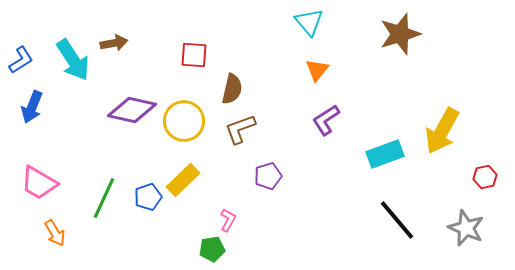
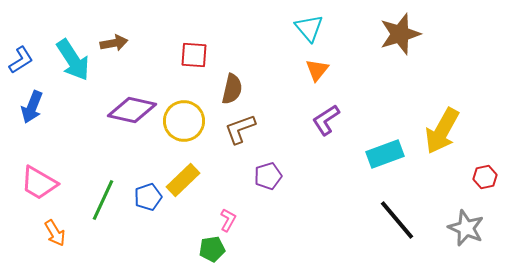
cyan triangle: moved 6 px down
green line: moved 1 px left, 2 px down
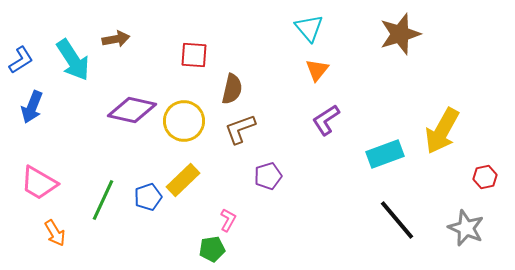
brown arrow: moved 2 px right, 4 px up
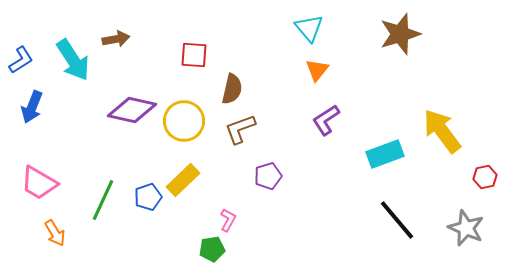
yellow arrow: rotated 114 degrees clockwise
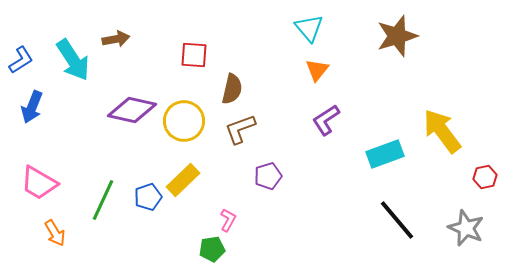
brown star: moved 3 px left, 2 px down
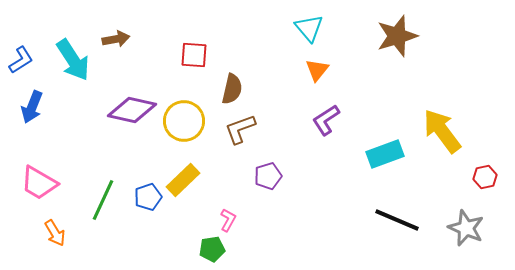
black line: rotated 27 degrees counterclockwise
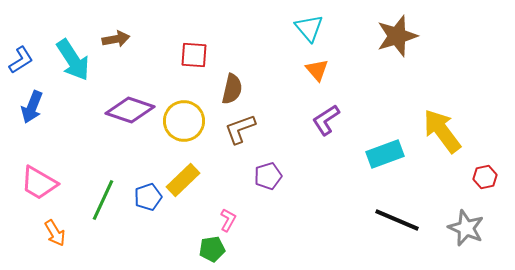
orange triangle: rotated 20 degrees counterclockwise
purple diamond: moved 2 px left; rotated 6 degrees clockwise
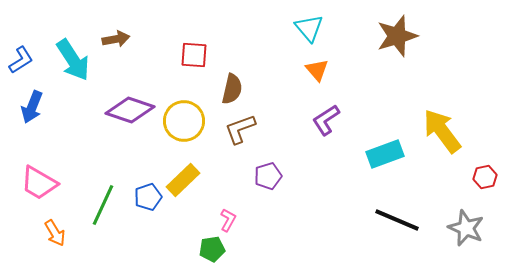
green line: moved 5 px down
